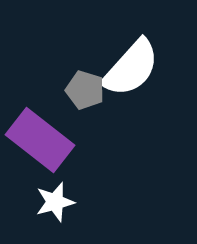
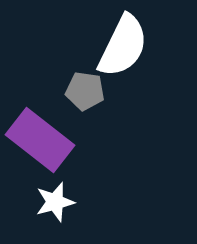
white semicircle: moved 8 px left, 22 px up; rotated 16 degrees counterclockwise
gray pentagon: moved 1 px down; rotated 9 degrees counterclockwise
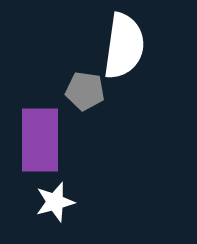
white semicircle: moved 1 px right; rotated 18 degrees counterclockwise
purple rectangle: rotated 52 degrees clockwise
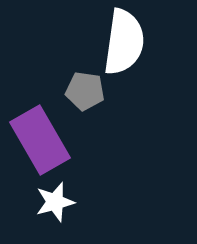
white semicircle: moved 4 px up
purple rectangle: rotated 30 degrees counterclockwise
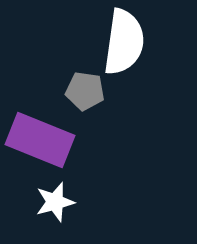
purple rectangle: rotated 38 degrees counterclockwise
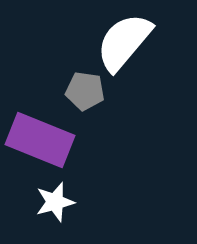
white semicircle: rotated 148 degrees counterclockwise
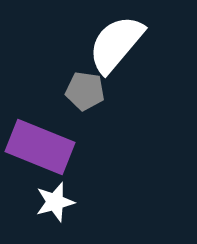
white semicircle: moved 8 px left, 2 px down
purple rectangle: moved 7 px down
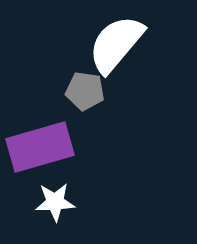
purple rectangle: rotated 38 degrees counterclockwise
white star: rotated 12 degrees clockwise
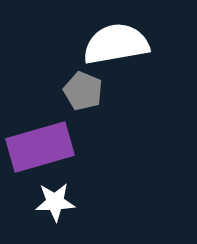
white semicircle: rotated 40 degrees clockwise
gray pentagon: moved 2 px left; rotated 15 degrees clockwise
